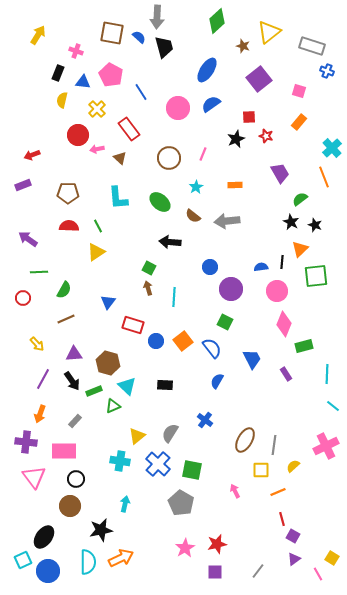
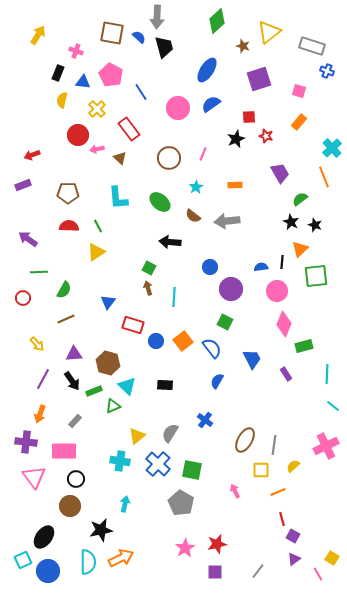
purple square at (259, 79): rotated 20 degrees clockwise
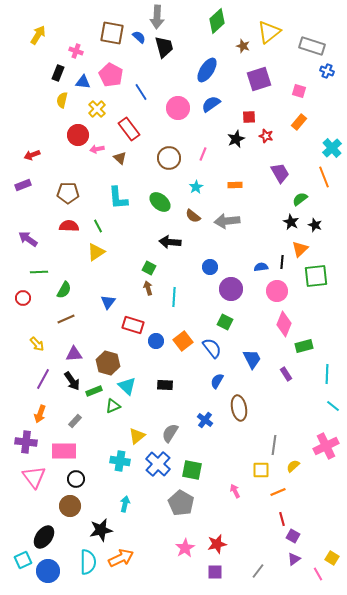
brown ellipse at (245, 440): moved 6 px left, 32 px up; rotated 40 degrees counterclockwise
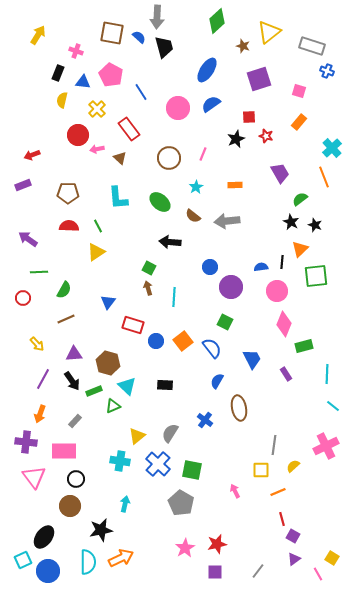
purple circle at (231, 289): moved 2 px up
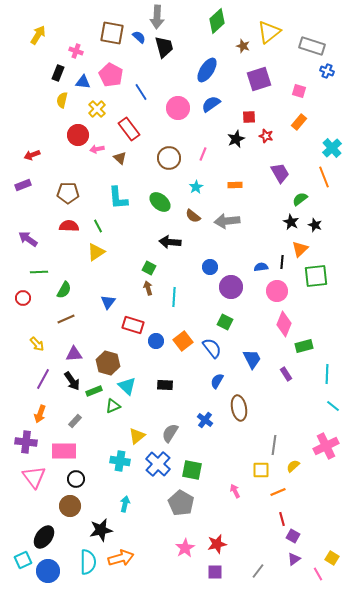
orange arrow at (121, 558): rotated 10 degrees clockwise
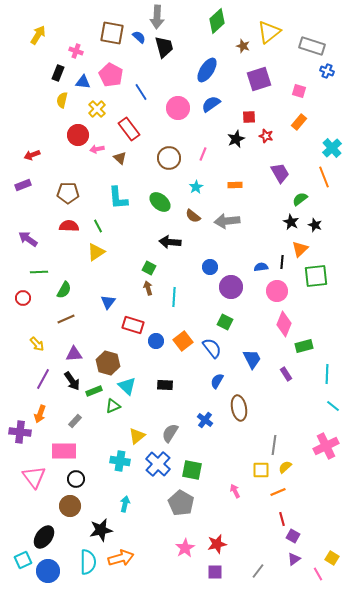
purple cross at (26, 442): moved 6 px left, 10 px up
yellow semicircle at (293, 466): moved 8 px left, 1 px down
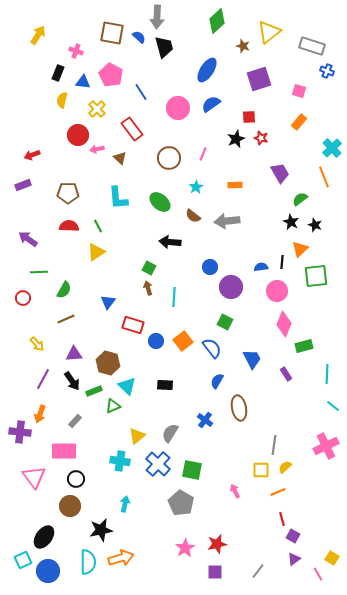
red rectangle at (129, 129): moved 3 px right
red star at (266, 136): moved 5 px left, 2 px down
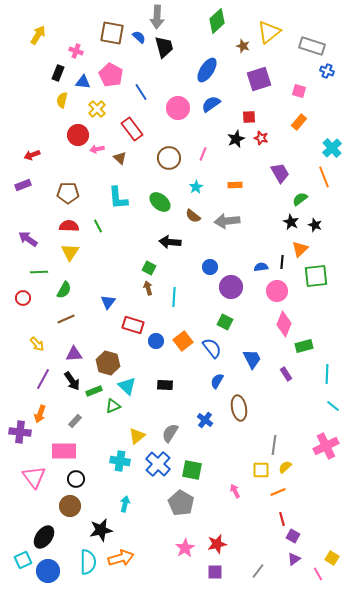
yellow triangle at (96, 252): moved 26 px left; rotated 24 degrees counterclockwise
